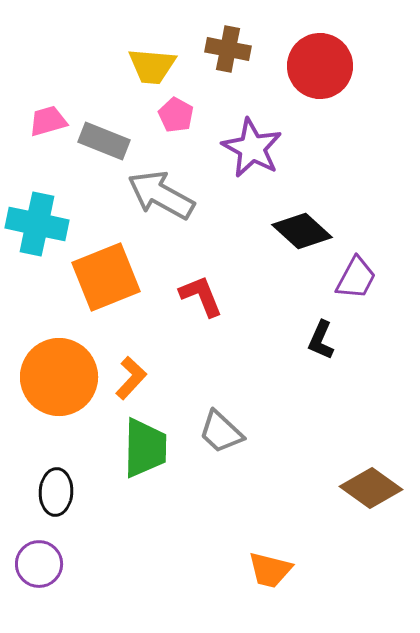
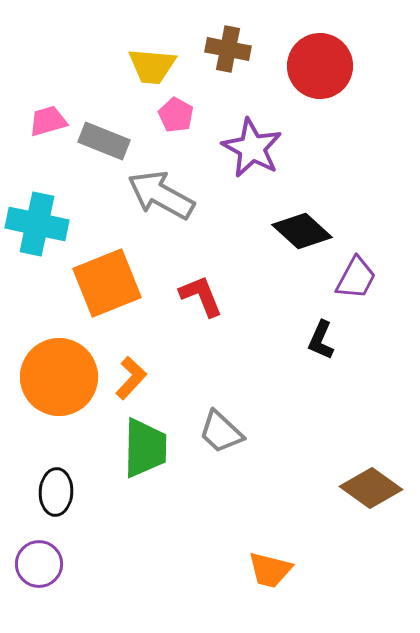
orange square: moved 1 px right, 6 px down
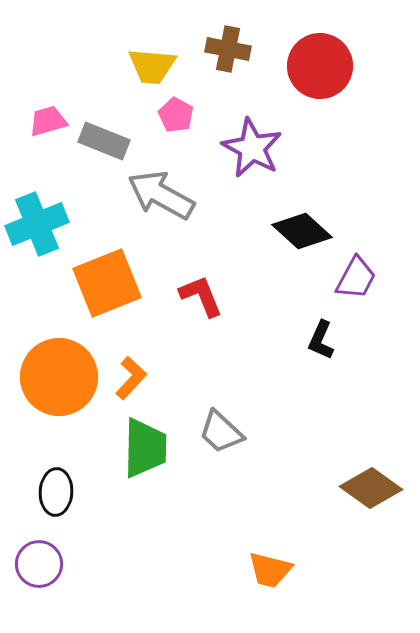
cyan cross: rotated 34 degrees counterclockwise
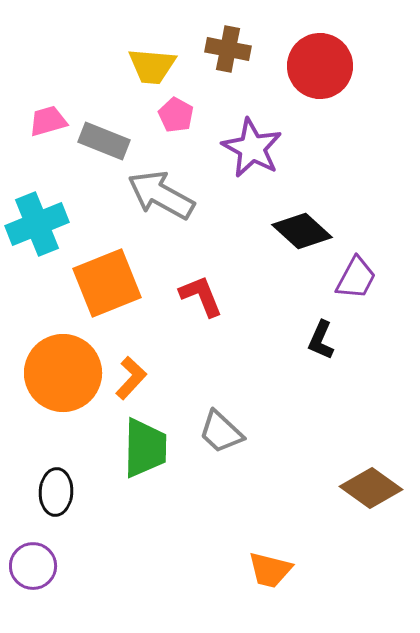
orange circle: moved 4 px right, 4 px up
purple circle: moved 6 px left, 2 px down
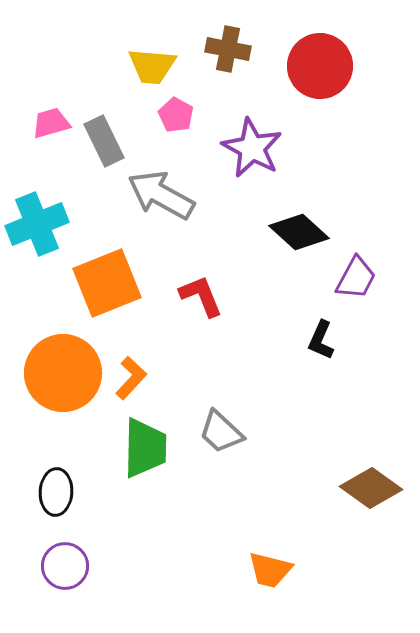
pink trapezoid: moved 3 px right, 2 px down
gray rectangle: rotated 42 degrees clockwise
black diamond: moved 3 px left, 1 px down
purple circle: moved 32 px right
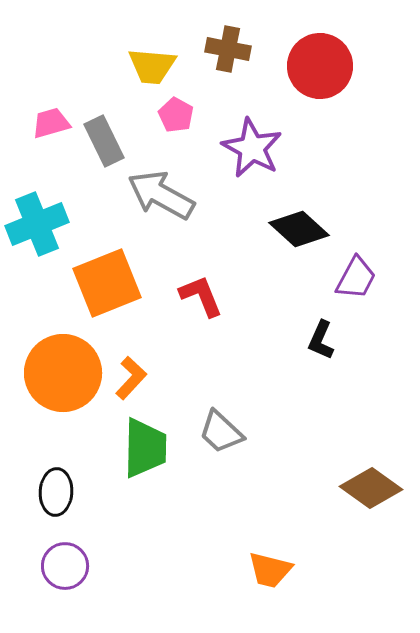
black diamond: moved 3 px up
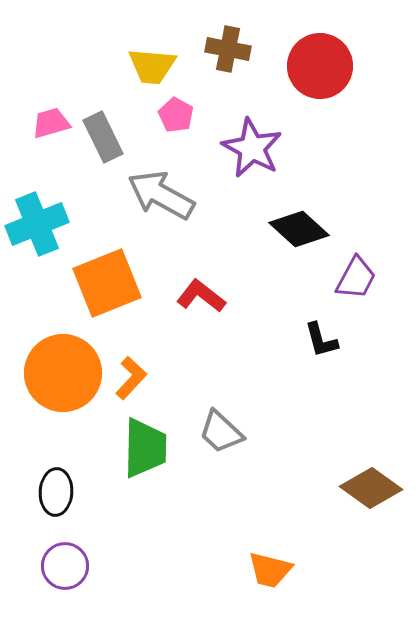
gray rectangle: moved 1 px left, 4 px up
red L-shape: rotated 30 degrees counterclockwise
black L-shape: rotated 39 degrees counterclockwise
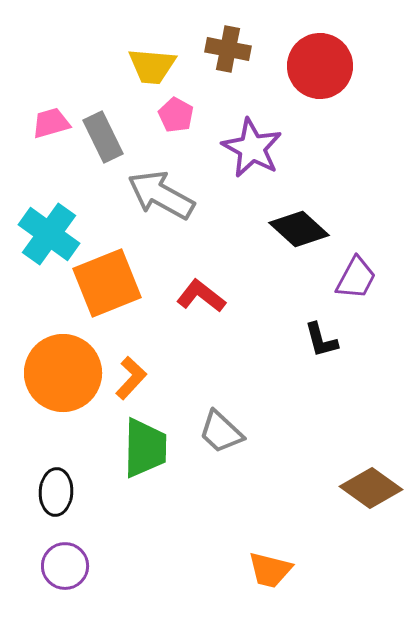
cyan cross: moved 12 px right, 10 px down; rotated 32 degrees counterclockwise
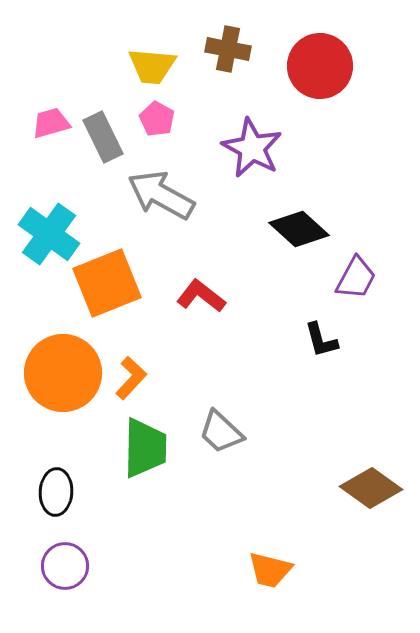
pink pentagon: moved 19 px left, 4 px down
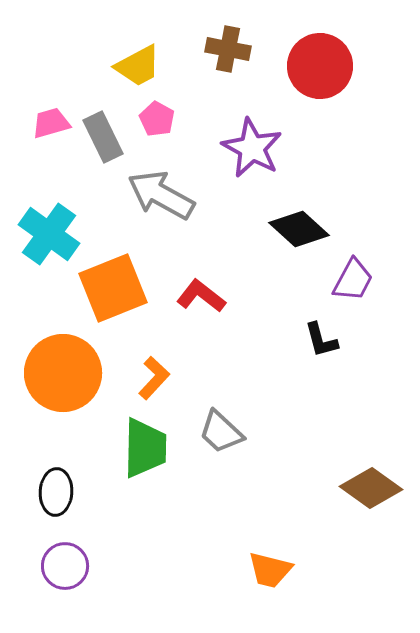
yellow trapezoid: moved 14 px left; rotated 33 degrees counterclockwise
purple trapezoid: moved 3 px left, 2 px down
orange square: moved 6 px right, 5 px down
orange L-shape: moved 23 px right
